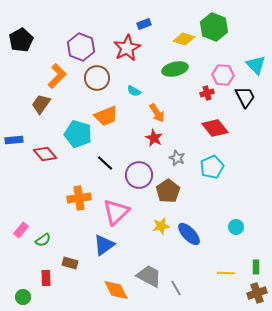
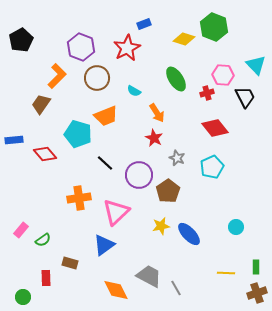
green ellipse at (175, 69): moved 1 px right, 10 px down; rotated 70 degrees clockwise
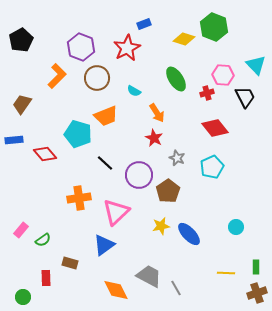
brown trapezoid at (41, 104): moved 19 px left
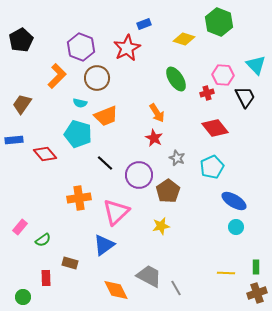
green hexagon at (214, 27): moved 5 px right, 5 px up
cyan semicircle at (134, 91): moved 54 px left, 12 px down; rotated 16 degrees counterclockwise
pink rectangle at (21, 230): moved 1 px left, 3 px up
blue ellipse at (189, 234): moved 45 px right, 33 px up; rotated 15 degrees counterclockwise
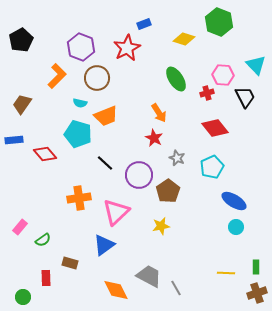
orange arrow at (157, 113): moved 2 px right
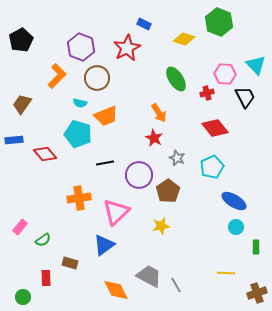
blue rectangle at (144, 24): rotated 48 degrees clockwise
pink hexagon at (223, 75): moved 2 px right, 1 px up
black line at (105, 163): rotated 54 degrees counterclockwise
green rectangle at (256, 267): moved 20 px up
gray line at (176, 288): moved 3 px up
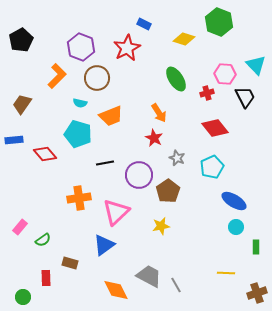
orange trapezoid at (106, 116): moved 5 px right
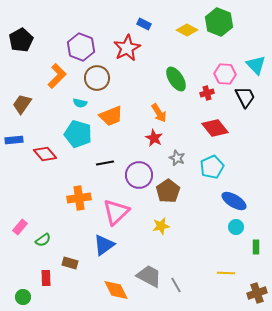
yellow diamond at (184, 39): moved 3 px right, 9 px up; rotated 10 degrees clockwise
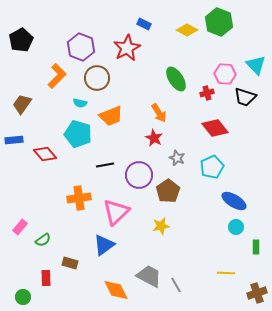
black trapezoid at (245, 97): rotated 135 degrees clockwise
black line at (105, 163): moved 2 px down
